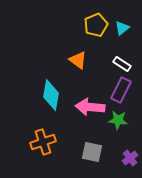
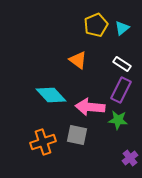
cyan diamond: rotated 52 degrees counterclockwise
gray square: moved 15 px left, 17 px up
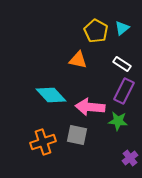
yellow pentagon: moved 6 px down; rotated 20 degrees counterclockwise
orange triangle: rotated 24 degrees counterclockwise
purple rectangle: moved 3 px right, 1 px down
green star: moved 1 px down
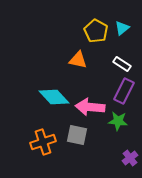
cyan diamond: moved 3 px right, 2 px down
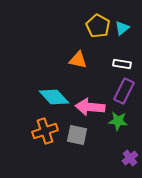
yellow pentagon: moved 2 px right, 5 px up
white rectangle: rotated 24 degrees counterclockwise
orange cross: moved 2 px right, 11 px up
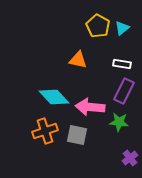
green star: moved 1 px right, 1 px down
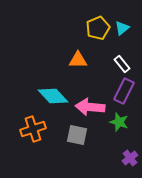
yellow pentagon: moved 2 px down; rotated 20 degrees clockwise
orange triangle: rotated 12 degrees counterclockwise
white rectangle: rotated 42 degrees clockwise
cyan diamond: moved 1 px left, 1 px up
green star: rotated 12 degrees clockwise
orange cross: moved 12 px left, 2 px up
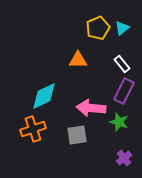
cyan diamond: moved 9 px left; rotated 72 degrees counterclockwise
pink arrow: moved 1 px right, 1 px down
gray square: rotated 20 degrees counterclockwise
purple cross: moved 6 px left
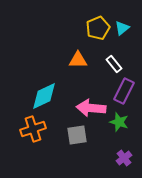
white rectangle: moved 8 px left
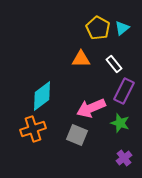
yellow pentagon: rotated 20 degrees counterclockwise
orange triangle: moved 3 px right, 1 px up
cyan diamond: moved 2 px left; rotated 12 degrees counterclockwise
pink arrow: rotated 28 degrees counterclockwise
green star: moved 1 px right, 1 px down
gray square: rotated 30 degrees clockwise
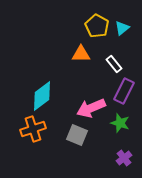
yellow pentagon: moved 1 px left, 2 px up
orange triangle: moved 5 px up
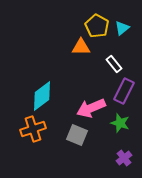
orange triangle: moved 7 px up
